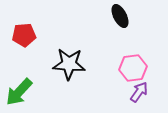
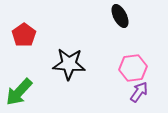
red pentagon: rotated 30 degrees counterclockwise
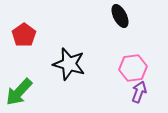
black star: rotated 12 degrees clockwise
purple arrow: rotated 15 degrees counterclockwise
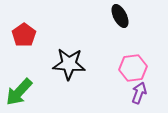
black star: rotated 12 degrees counterclockwise
purple arrow: moved 1 px down
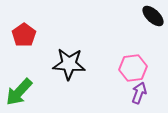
black ellipse: moved 33 px right; rotated 20 degrees counterclockwise
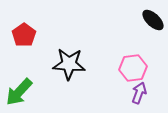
black ellipse: moved 4 px down
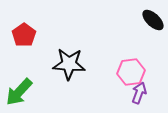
pink hexagon: moved 2 px left, 4 px down
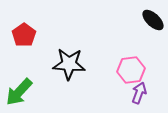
pink hexagon: moved 2 px up
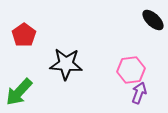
black star: moved 3 px left
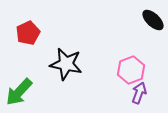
red pentagon: moved 4 px right, 2 px up; rotated 10 degrees clockwise
black star: rotated 8 degrees clockwise
pink hexagon: rotated 12 degrees counterclockwise
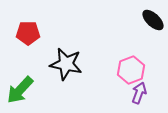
red pentagon: rotated 25 degrees clockwise
green arrow: moved 1 px right, 2 px up
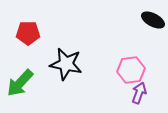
black ellipse: rotated 15 degrees counterclockwise
pink hexagon: rotated 12 degrees clockwise
green arrow: moved 7 px up
